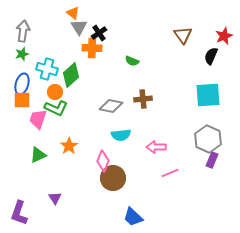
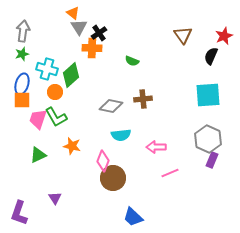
green L-shape: moved 9 px down; rotated 35 degrees clockwise
orange star: moved 3 px right; rotated 24 degrees counterclockwise
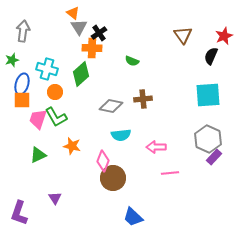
green star: moved 10 px left, 6 px down
green diamond: moved 10 px right, 1 px up
purple rectangle: moved 2 px right, 3 px up; rotated 21 degrees clockwise
pink line: rotated 18 degrees clockwise
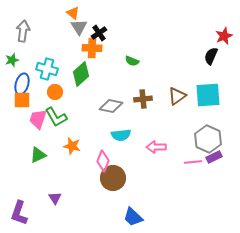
brown triangle: moved 6 px left, 61 px down; rotated 30 degrees clockwise
purple rectangle: rotated 21 degrees clockwise
pink line: moved 23 px right, 11 px up
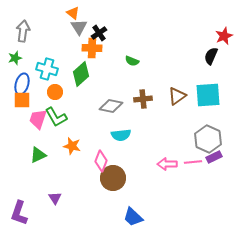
green star: moved 3 px right, 2 px up
pink arrow: moved 11 px right, 17 px down
pink diamond: moved 2 px left
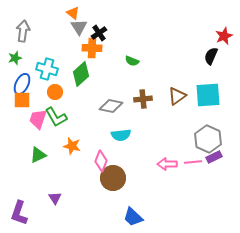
blue ellipse: rotated 10 degrees clockwise
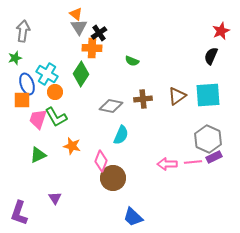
orange triangle: moved 3 px right, 1 px down
red star: moved 3 px left, 5 px up
cyan cross: moved 5 px down; rotated 15 degrees clockwise
green diamond: rotated 15 degrees counterclockwise
blue ellipse: moved 5 px right; rotated 45 degrees counterclockwise
cyan semicircle: rotated 60 degrees counterclockwise
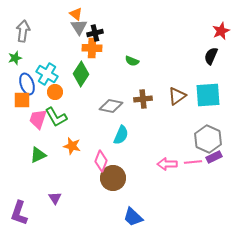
black cross: moved 4 px left; rotated 21 degrees clockwise
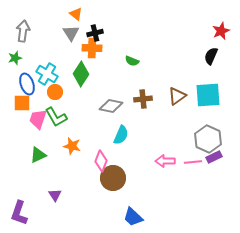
gray triangle: moved 8 px left, 6 px down
orange square: moved 3 px down
pink arrow: moved 2 px left, 3 px up
purple triangle: moved 3 px up
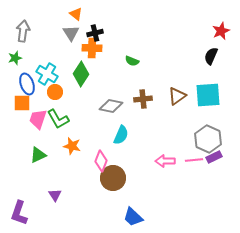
green L-shape: moved 2 px right, 2 px down
pink line: moved 1 px right, 2 px up
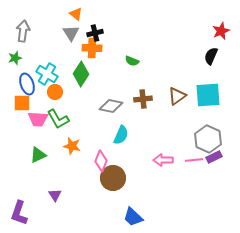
pink trapezoid: rotated 105 degrees counterclockwise
pink arrow: moved 2 px left, 1 px up
